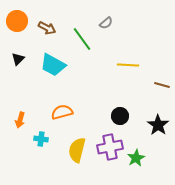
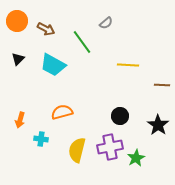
brown arrow: moved 1 px left, 1 px down
green line: moved 3 px down
brown line: rotated 14 degrees counterclockwise
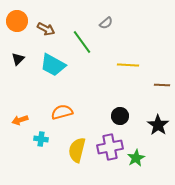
orange arrow: rotated 56 degrees clockwise
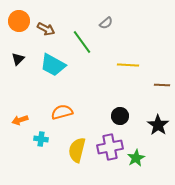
orange circle: moved 2 px right
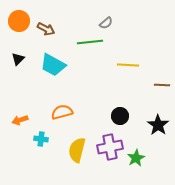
green line: moved 8 px right; rotated 60 degrees counterclockwise
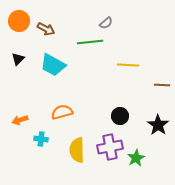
yellow semicircle: rotated 15 degrees counterclockwise
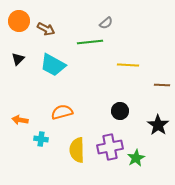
black circle: moved 5 px up
orange arrow: rotated 28 degrees clockwise
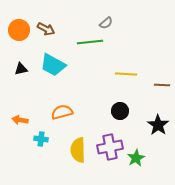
orange circle: moved 9 px down
black triangle: moved 3 px right, 10 px down; rotated 32 degrees clockwise
yellow line: moved 2 px left, 9 px down
yellow semicircle: moved 1 px right
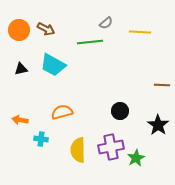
yellow line: moved 14 px right, 42 px up
purple cross: moved 1 px right
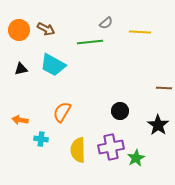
brown line: moved 2 px right, 3 px down
orange semicircle: rotated 45 degrees counterclockwise
